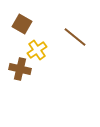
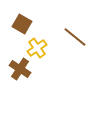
yellow cross: moved 2 px up
brown cross: rotated 20 degrees clockwise
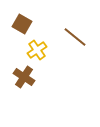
yellow cross: moved 2 px down
brown cross: moved 4 px right, 8 px down
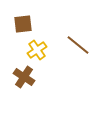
brown square: moved 1 px right; rotated 36 degrees counterclockwise
brown line: moved 3 px right, 8 px down
